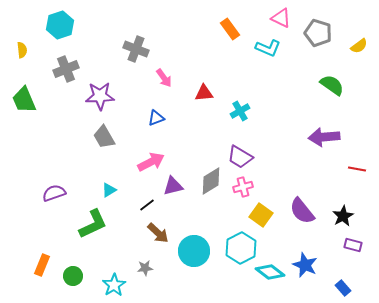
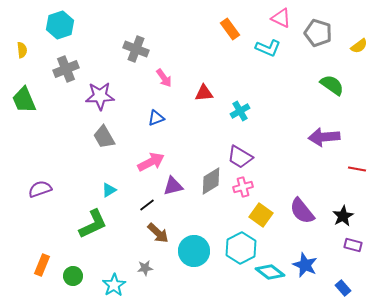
purple semicircle at (54, 193): moved 14 px left, 4 px up
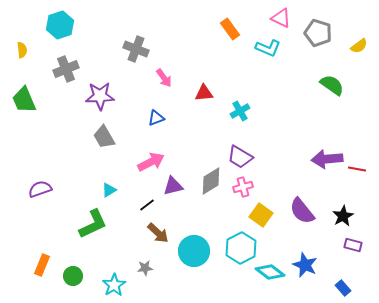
purple arrow at (324, 137): moved 3 px right, 22 px down
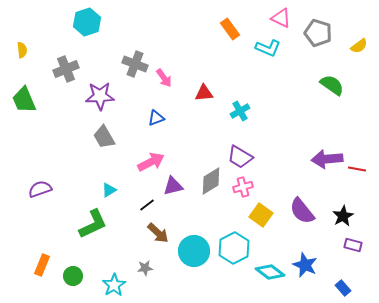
cyan hexagon at (60, 25): moved 27 px right, 3 px up
gray cross at (136, 49): moved 1 px left, 15 px down
cyan hexagon at (241, 248): moved 7 px left
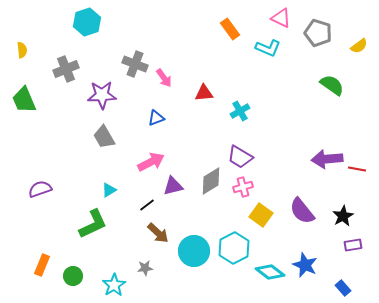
purple star at (100, 96): moved 2 px right, 1 px up
purple rectangle at (353, 245): rotated 24 degrees counterclockwise
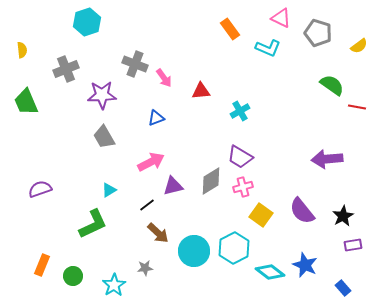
red triangle at (204, 93): moved 3 px left, 2 px up
green trapezoid at (24, 100): moved 2 px right, 2 px down
red line at (357, 169): moved 62 px up
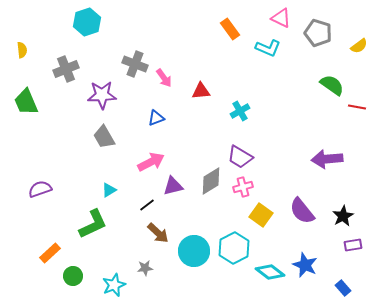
orange rectangle at (42, 265): moved 8 px right, 12 px up; rotated 25 degrees clockwise
cyan star at (114, 285): rotated 10 degrees clockwise
